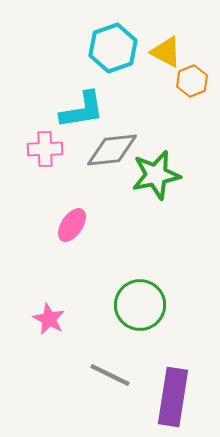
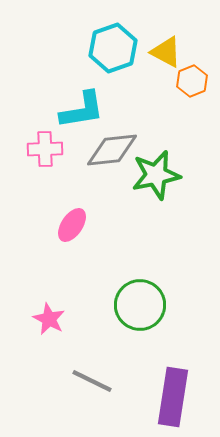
gray line: moved 18 px left, 6 px down
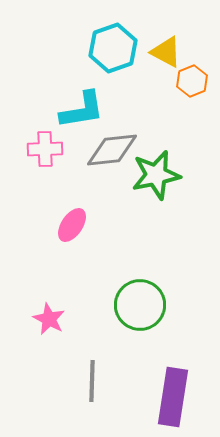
gray line: rotated 66 degrees clockwise
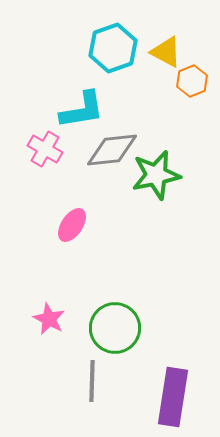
pink cross: rotated 32 degrees clockwise
green circle: moved 25 px left, 23 px down
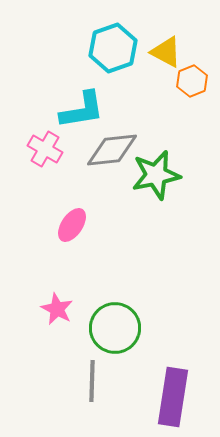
pink star: moved 8 px right, 10 px up
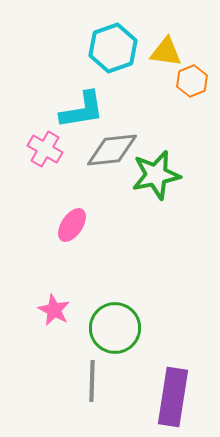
yellow triangle: rotated 20 degrees counterclockwise
pink star: moved 3 px left, 1 px down
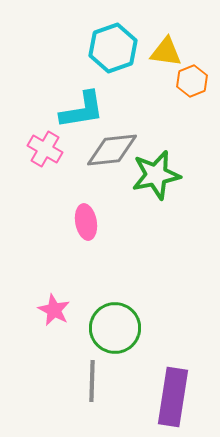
pink ellipse: moved 14 px right, 3 px up; rotated 44 degrees counterclockwise
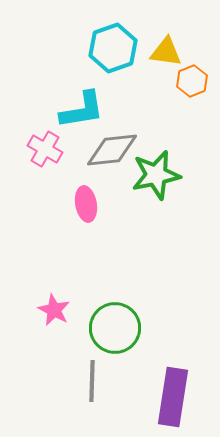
pink ellipse: moved 18 px up
